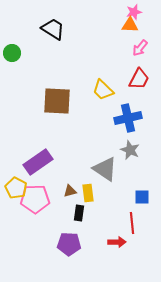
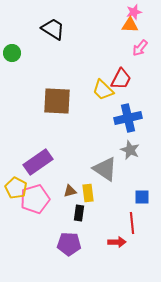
red trapezoid: moved 18 px left
pink pentagon: rotated 16 degrees counterclockwise
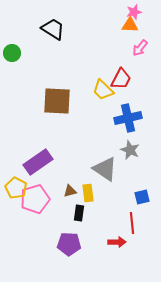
blue square: rotated 14 degrees counterclockwise
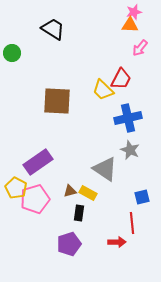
yellow rectangle: rotated 54 degrees counterclockwise
purple pentagon: rotated 20 degrees counterclockwise
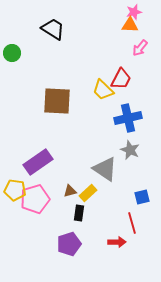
yellow pentagon: moved 1 px left, 2 px down; rotated 20 degrees counterclockwise
yellow rectangle: rotated 72 degrees counterclockwise
red line: rotated 10 degrees counterclockwise
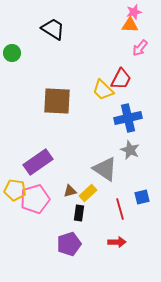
red line: moved 12 px left, 14 px up
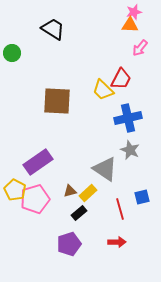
yellow pentagon: rotated 20 degrees clockwise
black rectangle: rotated 42 degrees clockwise
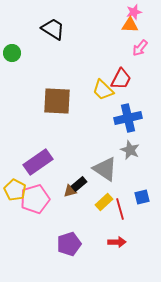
yellow rectangle: moved 16 px right, 9 px down
black rectangle: moved 29 px up
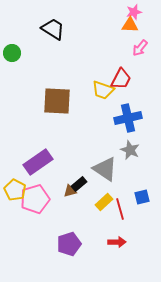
yellow trapezoid: rotated 25 degrees counterclockwise
